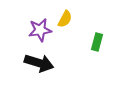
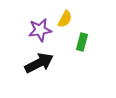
green rectangle: moved 15 px left
black arrow: rotated 44 degrees counterclockwise
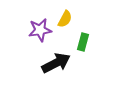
green rectangle: moved 1 px right
black arrow: moved 17 px right
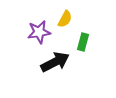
purple star: moved 1 px left, 2 px down
black arrow: moved 1 px left, 1 px up
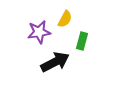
green rectangle: moved 1 px left, 1 px up
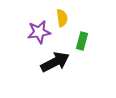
yellow semicircle: moved 3 px left, 1 px up; rotated 36 degrees counterclockwise
